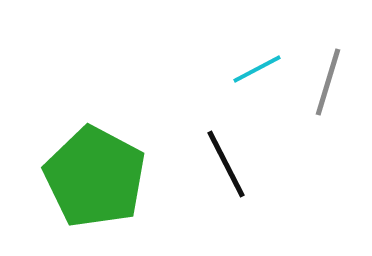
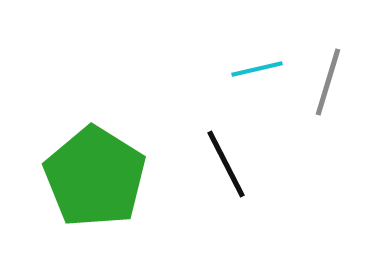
cyan line: rotated 15 degrees clockwise
green pentagon: rotated 4 degrees clockwise
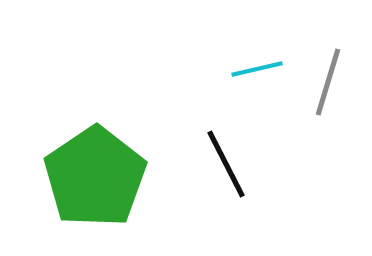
green pentagon: rotated 6 degrees clockwise
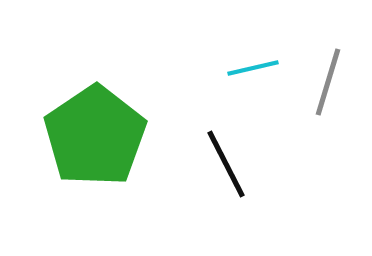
cyan line: moved 4 px left, 1 px up
green pentagon: moved 41 px up
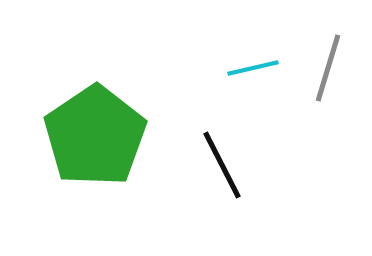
gray line: moved 14 px up
black line: moved 4 px left, 1 px down
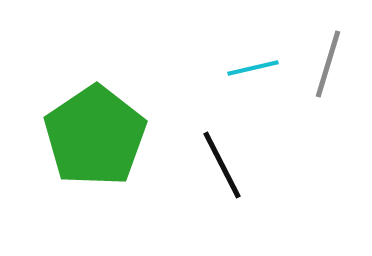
gray line: moved 4 px up
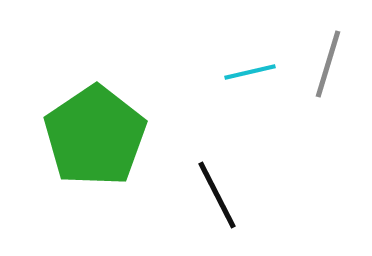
cyan line: moved 3 px left, 4 px down
black line: moved 5 px left, 30 px down
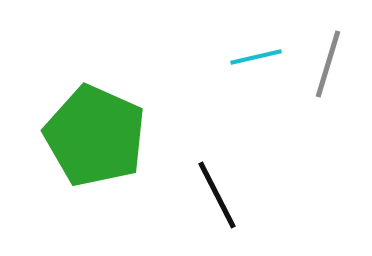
cyan line: moved 6 px right, 15 px up
green pentagon: rotated 14 degrees counterclockwise
